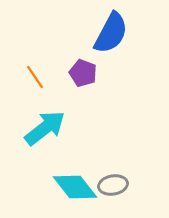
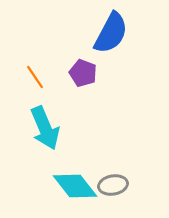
cyan arrow: rotated 105 degrees clockwise
cyan diamond: moved 1 px up
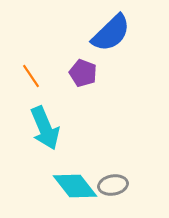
blue semicircle: rotated 18 degrees clockwise
orange line: moved 4 px left, 1 px up
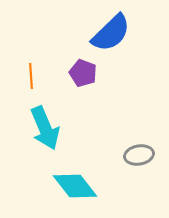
orange line: rotated 30 degrees clockwise
gray ellipse: moved 26 px right, 30 px up
